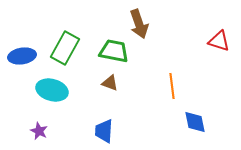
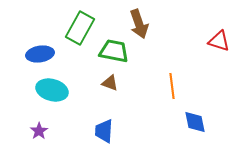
green rectangle: moved 15 px right, 20 px up
blue ellipse: moved 18 px right, 2 px up
purple star: rotated 12 degrees clockwise
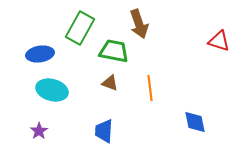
orange line: moved 22 px left, 2 px down
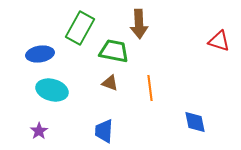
brown arrow: rotated 16 degrees clockwise
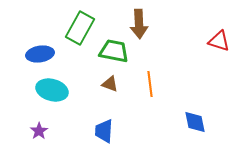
brown triangle: moved 1 px down
orange line: moved 4 px up
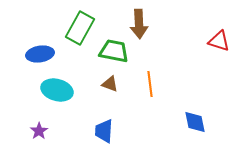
cyan ellipse: moved 5 px right
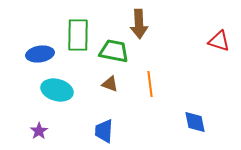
green rectangle: moved 2 px left, 7 px down; rotated 28 degrees counterclockwise
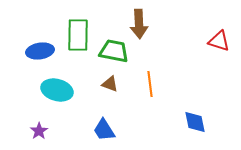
blue ellipse: moved 3 px up
blue trapezoid: moved 1 px up; rotated 35 degrees counterclockwise
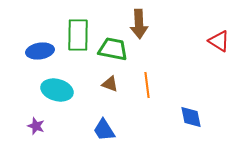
red triangle: rotated 15 degrees clockwise
green trapezoid: moved 1 px left, 2 px up
orange line: moved 3 px left, 1 px down
blue diamond: moved 4 px left, 5 px up
purple star: moved 3 px left, 5 px up; rotated 18 degrees counterclockwise
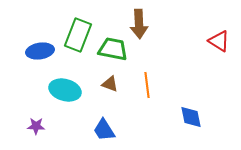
green rectangle: rotated 20 degrees clockwise
cyan ellipse: moved 8 px right
purple star: rotated 18 degrees counterclockwise
